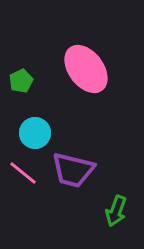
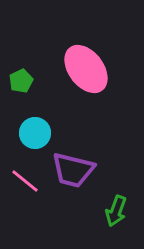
pink line: moved 2 px right, 8 px down
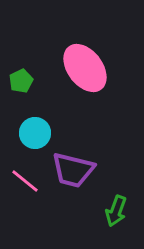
pink ellipse: moved 1 px left, 1 px up
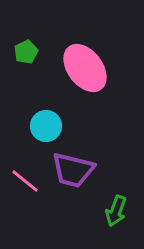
green pentagon: moved 5 px right, 29 px up
cyan circle: moved 11 px right, 7 px up
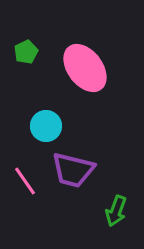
pink line: rotated 16 degrees clockwise
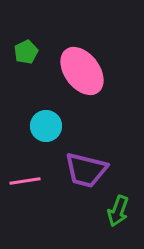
pink ellipse: moved 3 px left, 3 px down
purple trapezoid: moved 13 px right
pink line: rotated 64 degrees counterclockwise
green arrow: moved 2 px right
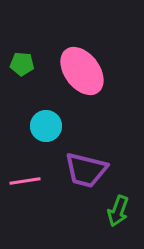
green pentagon: moved 4 px left, 12 px down; rotated 30 degrees clockwise
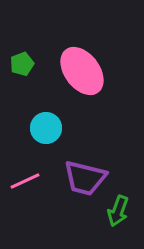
green pentagon: rotated 25 degrees counterclockwise
cyan circle: moved 2 px down
purple trapezoid: moved 1 px left, 8 px down
pink line: rotated 16 degrees counterclockwise
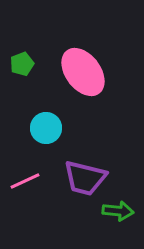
pink ellipse: moved 1 px right, 1 px down
green arrow: rotated 104 degrees counterclockwise
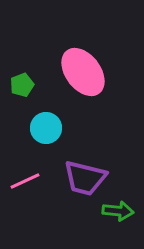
green pentagon: moved 21 px down
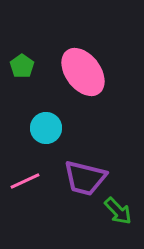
green pentagon: moved 19 px up; rotated 15 degrees counterclockwise
green arrow: rotated 40 degrees clockwise
